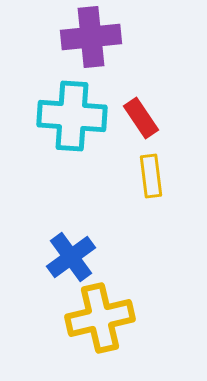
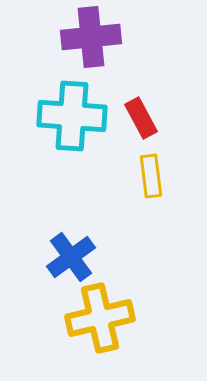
red rectangle: rotated 6 degrees clockwise
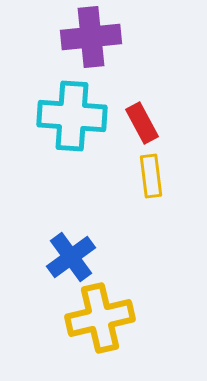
red rectangle: moved 1 px right, 5 px down
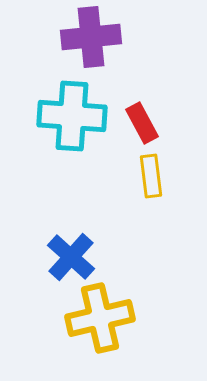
blue cross: rotated 12 degrees counterclockwise
